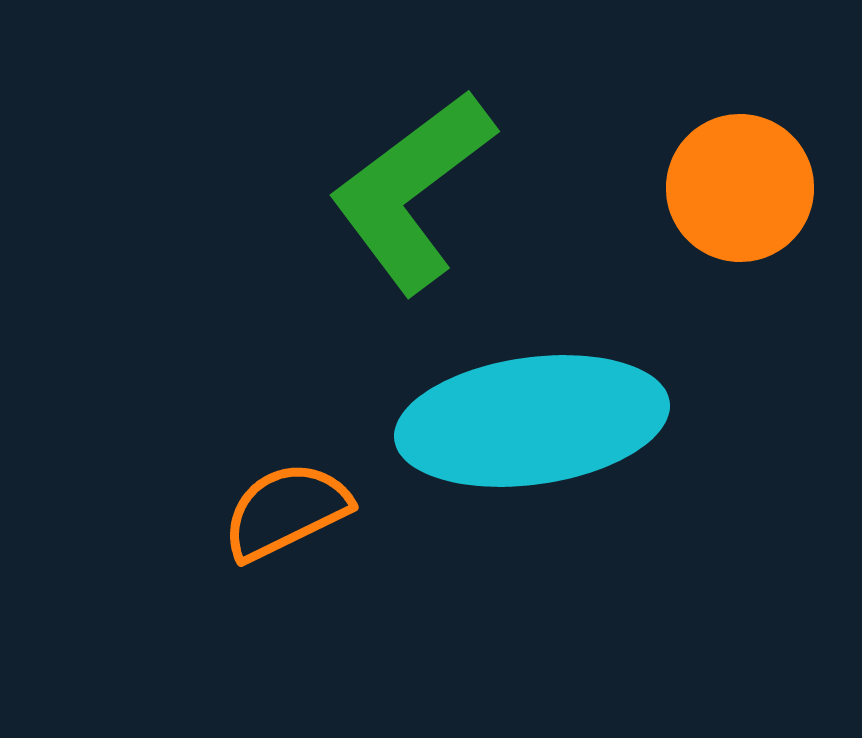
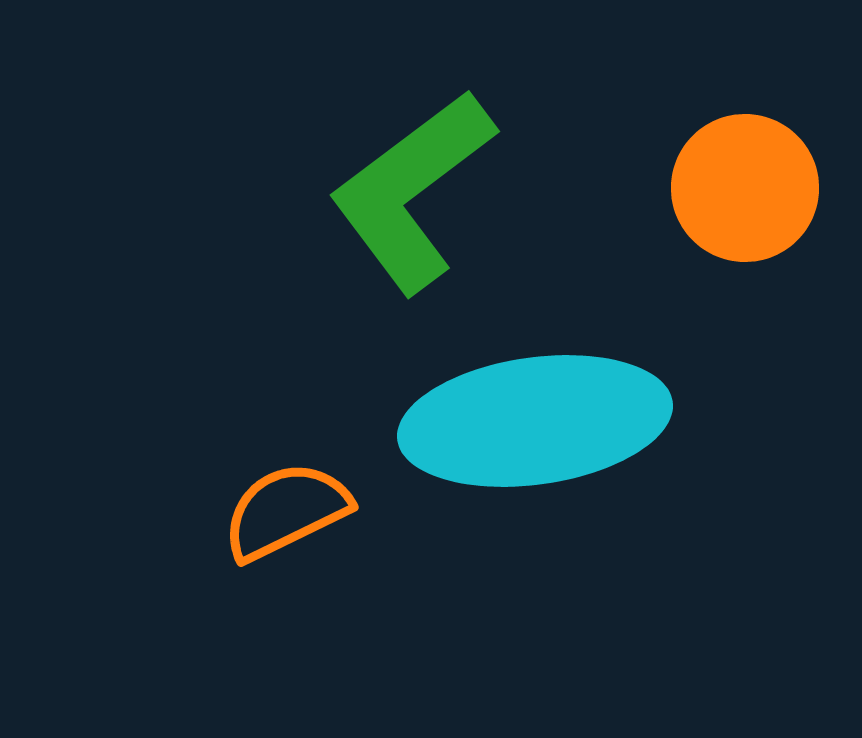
orange circle: moved 5 px right
cyan ellipse: moved 3 px right
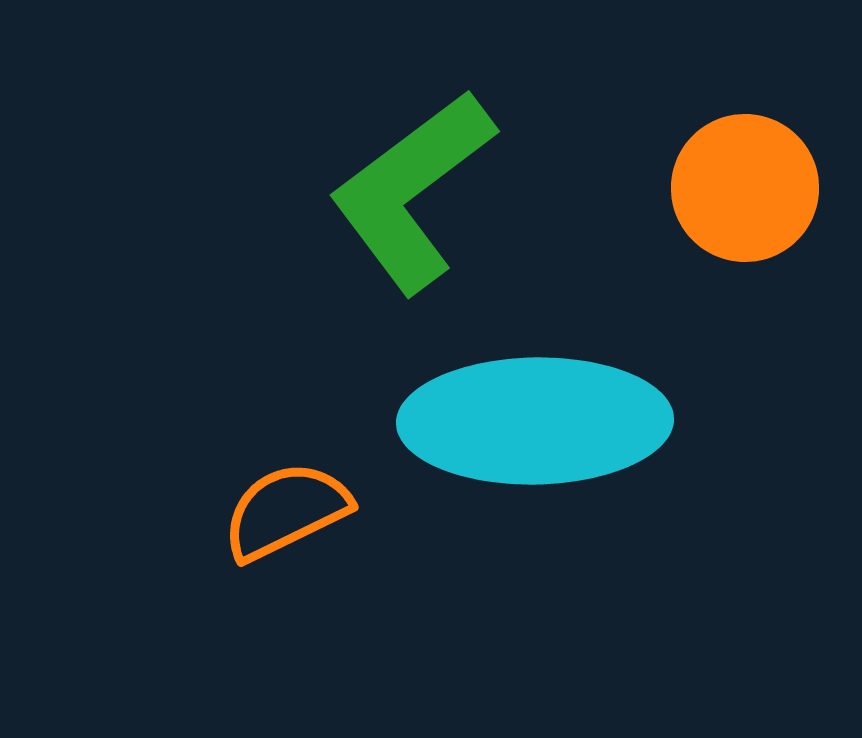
cyan ellipse: rotated 7 degrees clockwise
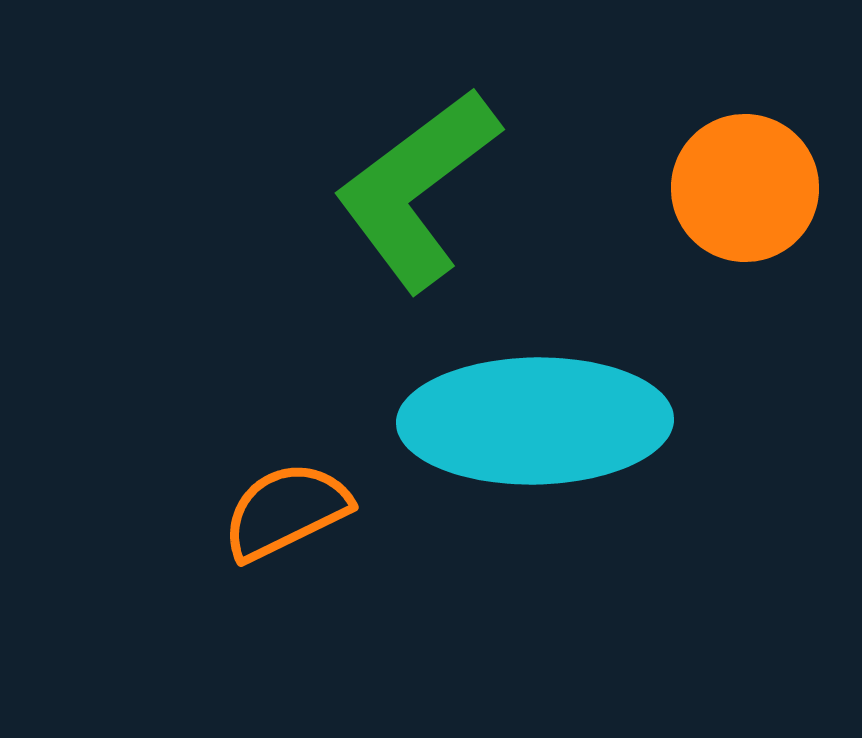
green L-shape: moved 5 px right, 2 px up
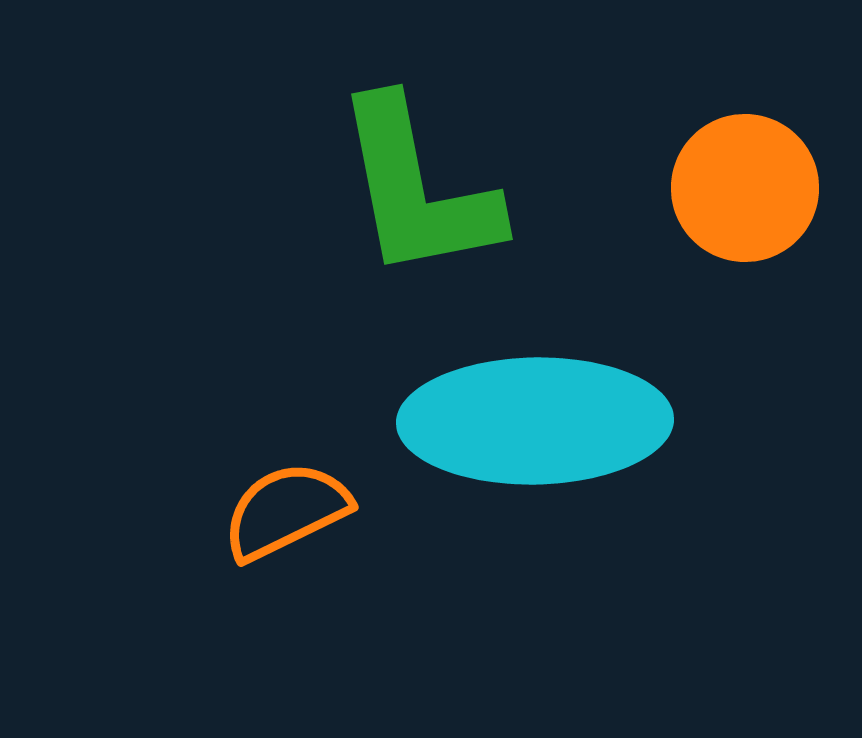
green L-shape: rotated 64 degrees counterclockwise
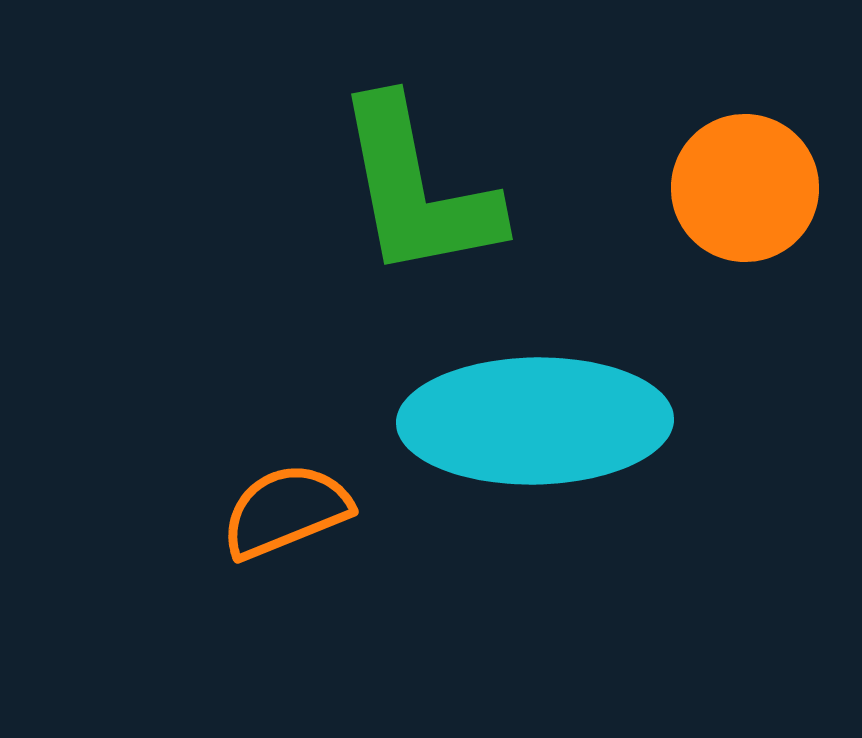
orange semicircle: rotated 4 degrees clockwise
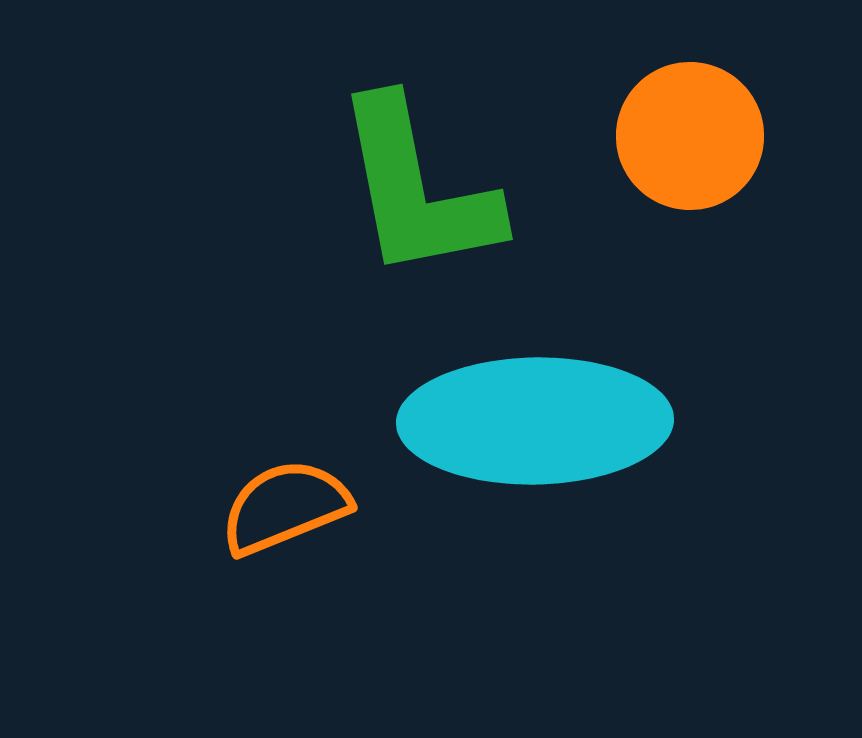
orange circle: moved 55 px left, 52 px up
orange semicircle: moved 1 px left, 4 px up
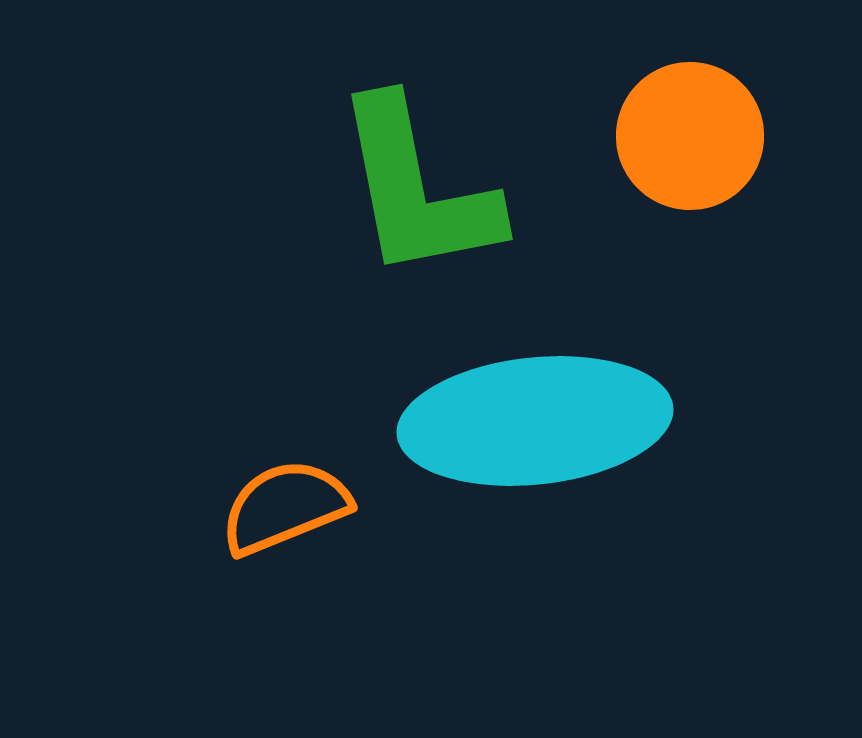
cyan ellipse: rotated 5 degrees counterclockwise
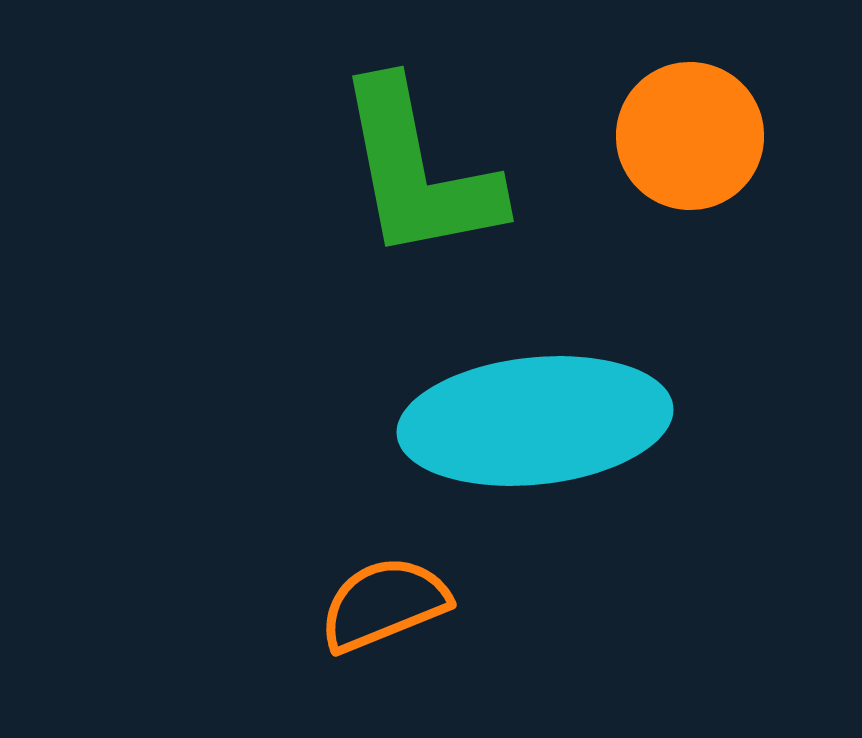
green L-shape: moved 1 px right, 18 px up
orange semicircle: moved 99 px right, 97 px down
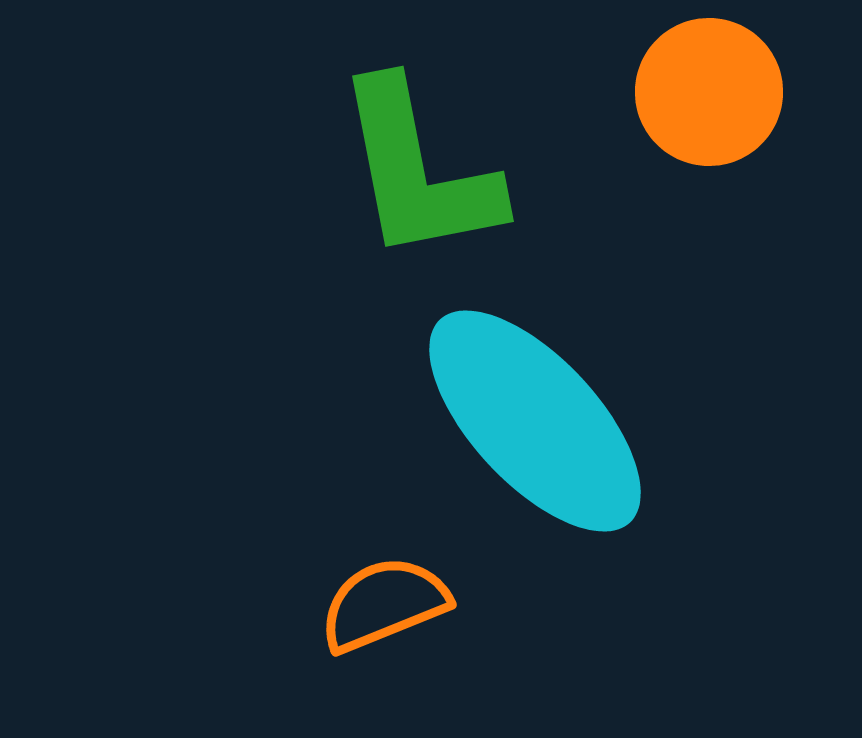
orange circle: moved 19 px right, 44 px up
cyan ellipse: rotated 53 degrees clockwise
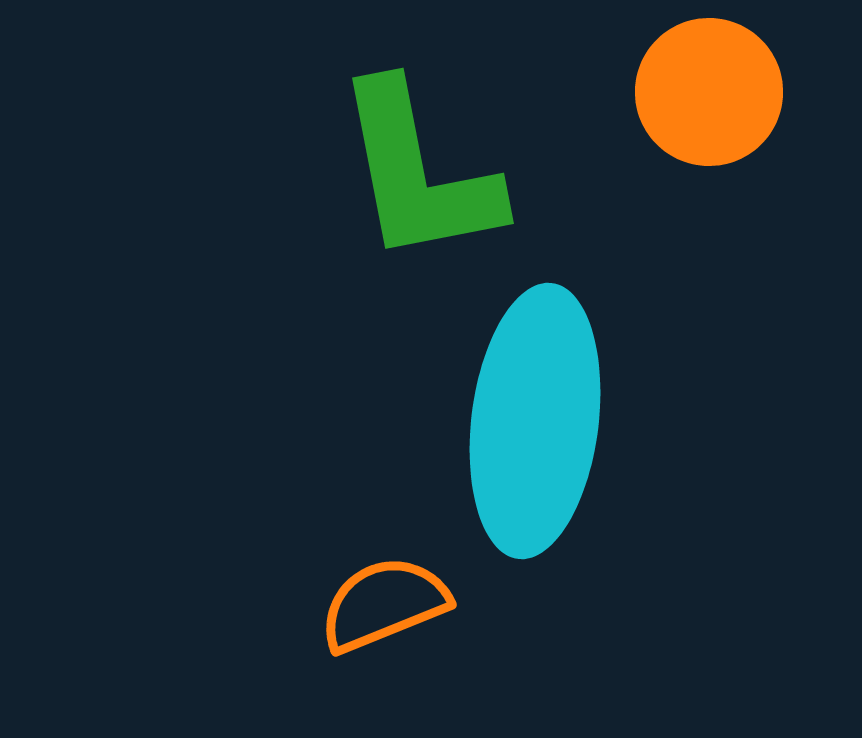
green L-shape: moved 2 px down
cyan ellipse: rotated 50 degrees clockwise
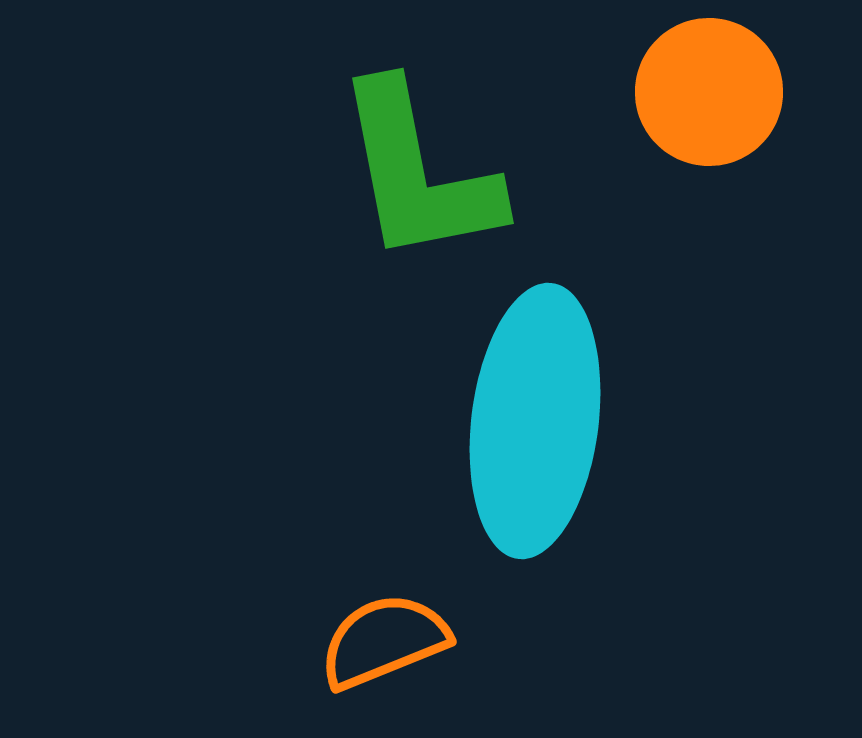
orange semicircle: moved 37 px down
